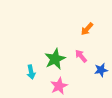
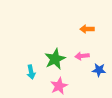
orange arrow: rotated 48 degrees clockwise
pink arrow: moved 1 px right; rotated 56 degrees counterclockwise
blue star: moved 2 px left; rotated 16 degrees clockwise
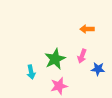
pink arrow: rotated 64 degrees counterclockwise
blue star: moved 1 px left, 1 px up
pink star: rotated 12 degrees clockwise
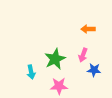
orange arrow: moved 1 px right
pink arrow: moved 1 px right, 1 px up
blue star: moved 4 px left, 1 px down
pink star: rotated 12 degrees clockwise
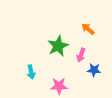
orange arrow: rotated 40 degrees clockwise
pink arrow: moved 2 px left
green star: moved 3 px right, 13 px up
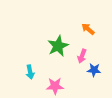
pink arrow: moved 1 px right, 1 px down
cyan arrow: moved 1 px left
pink star: moved 4 px left
